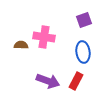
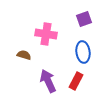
purple square: moved 1 px up
pink cross: moved 2 px right, 3 px up
brown semicircle: moved 3 px right, 10 px down; rotated 16 degrees clockwise
purple arrow: rotated 135 degrees counterclockwise
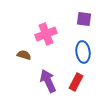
purple square: rotated 28 degrees clockwise
pink cross: rotated 30 degrees counterclockwise
red rectangle: moved 1 px down
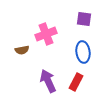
brown semicircle: moved 2 px left, 5 px up; rotated 152 degrees clockwise
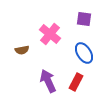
pink cross: moved 4 px right; rotated 30 degrees counterclockwise
blue ellipse: moved 1 px right, 1 px down; rotated 25 degrees counterclockwise
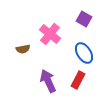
purple square: rotated 21 degrees clockwise
brown semicircle: moved 1 px right, 1 px up
red rectangle: moved 2 px right, 2 px up
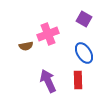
pink cross: moved 2 px left; rotated 30 degrees clockwise
brown semicircle: moved 3 px right, 3 px up
red rectangle: rotated 30 degrees counterclockwise
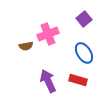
purple square: rotated 21 degrees clockwise
red rectangle: rotated 72 degrees counterclockwise
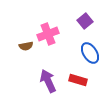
purple square: moved 1 px right, 2 px down
blue ellipse: moved 6 px right
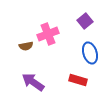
blue ellipse: rotated 15 degrees clockwise
purple arrow: moved 15 px left, 1 px down; rotated 30 degrees counterclockwise
